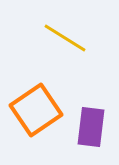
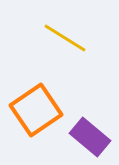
purple rectangle: moved 1 px left, 10 px down; rotated 57 degrees counterclockwise
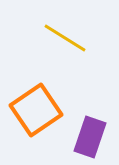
purple rectangle: rotated 69 degrees clockwise
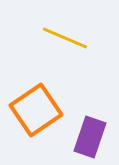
yellow line: rotated 9 degrees counterclockwise
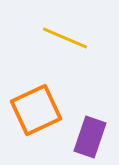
orange square: rotated 9 degrees clockwise
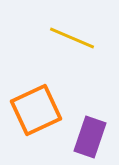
yellow line: moved 7 px right
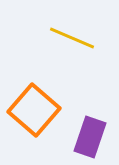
orange square: moved 2 px left; rotated 24 degrees counterclockwise
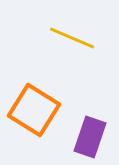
orange square: rotated 9 degrees counterclockwise
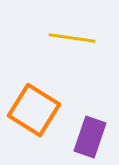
yellow line: rotated 15 degrees counterclockwise
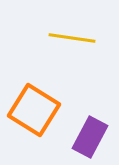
purple rectangle: rotated 9 degrees clockwise
